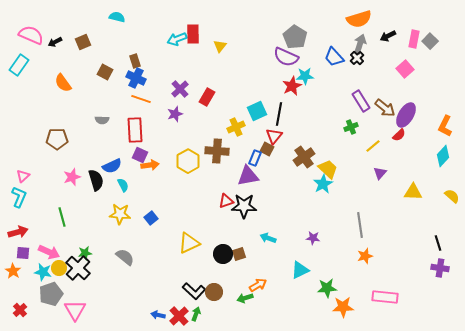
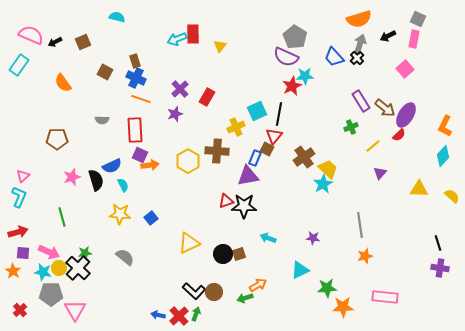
gray square at (430, 41): moved 12 px left, 22 px up; rotated 21 degrees counterclockwise
yellow triangle at (413, 192): moved 6 px right, 3 px up
gray pentagon at (51, 294): rotated 20 degrees clockwise
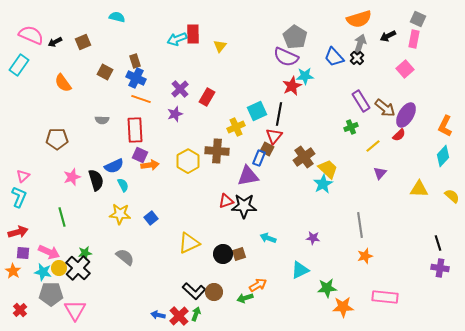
blue rectangle at (255, 158): moved 4 px right
blue semicircle at (112, 166): moved 2 px right
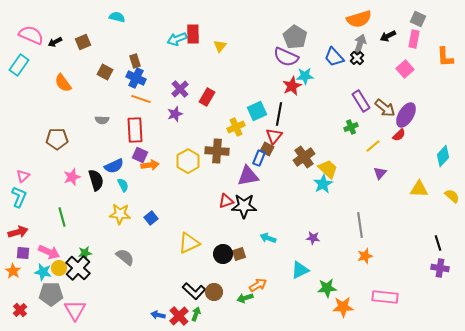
orange L-shape at (445, 126): moved 69 px up; rotated 30 degrees counterclockwise
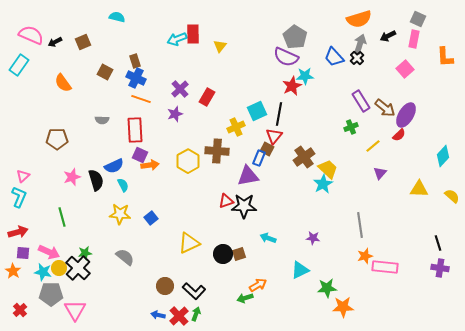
brown circle at (214, 292): moved 49 px left, 6 px up
pink rectangle at (385, 297): moved 30 px up
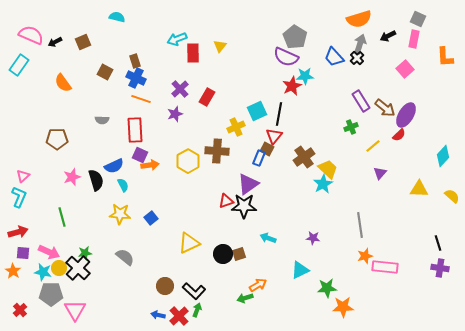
red rectangle at (193, 34): moved 19 px down
purple triangle at (248, 176): moved 8 px down; rotated 25 degrees counterclockwise
green arrow at (196, 314): moved 1 px right, 4 px up
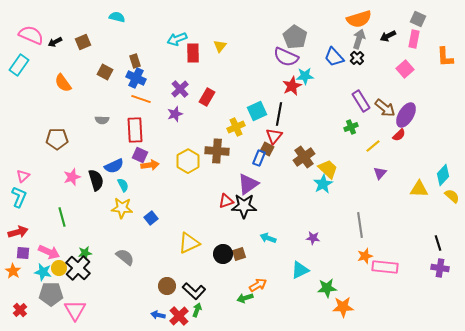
gray arrow at (360, 44): moved 1 px left, 5 px up
cyan diamond at (443, 156): moved 19 px down
yellow star at (120, 214): moved 2 px right, 6 px up
brown circle at (165, 286): moved 2 px right
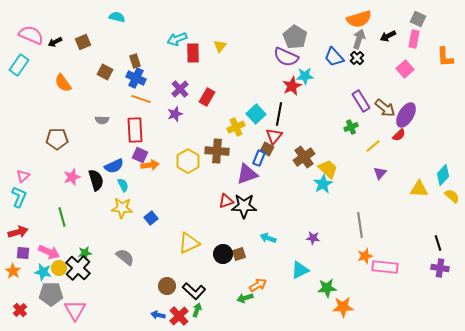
cyan square at (257, 111): moved 1 px left, 3 px down; rotated 18 degrees counterclockwise
purple triangle at (248, 184): moved 1 px left, 10 px up; rotated 15 degrees clockwise
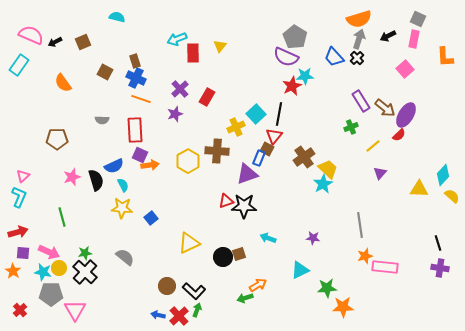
black circle at (223, 254): moved 3 px down
black cross at (78, 268): moved 7 px right, 4 px down
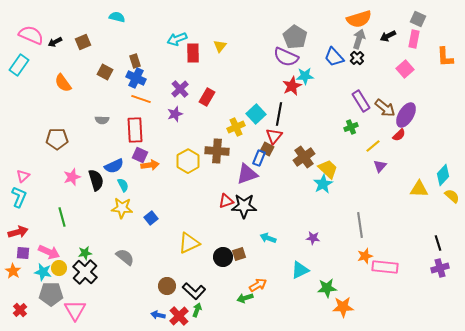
purple triangle at (380, 173): moved 7 px up
purple cross at (440, 268): rotated 24 degrees counterclockwise
